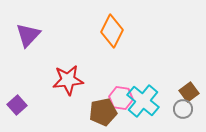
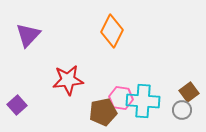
cyan cross: rotated 36 degrees counterclockwise
gray circle: moved 1 px left, 1 px down
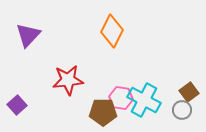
cyan cross: moved 1 px right, 1 px up; rotated 24 degrees clockwise
brown pentagon: rotated 12 degrees clockwise
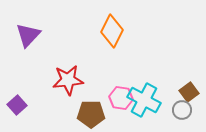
brown pentagon: moved 12 px left, 2 px down
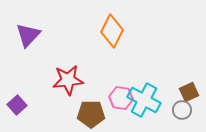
brown square: rotated 12 degrees clockwise
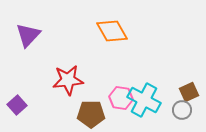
orange diamond: rotated 56 degrees counterclockwise
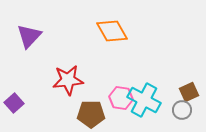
purple triangle: moved 1 px right, 1 px down
purple square: moved 3 px left, 2 px up
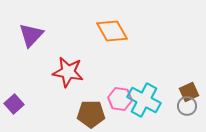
purple triangle: moved 2 px right, 1 px up
red star: moved 8 px up; rotated 16 degrees clockwise
pink hexagon: moved 1 px left, 1 px down
purple square: moved 1 px down
gray circle: moved 5 px right, 4 px up
